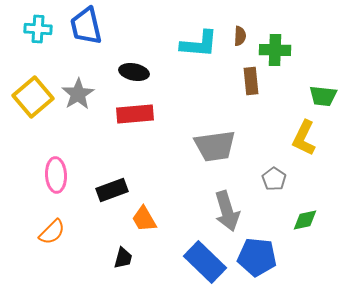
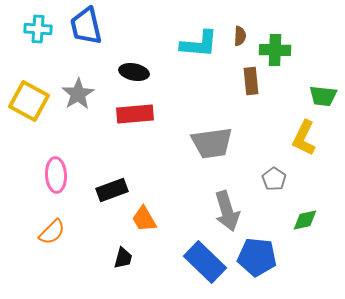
yellow square: moved 4 px left, 4 px down; rotated 21 degrees counterclockwise
gray trapezoid: moved 3 px left, 3 px up
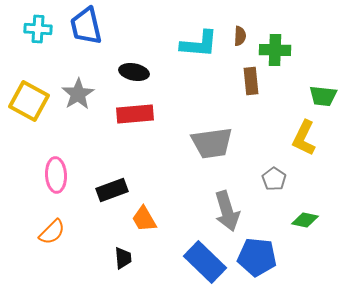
green diamond: rotated 24 degrees clockwise
black trapezoid: rotated 20 degrees counterclockwise
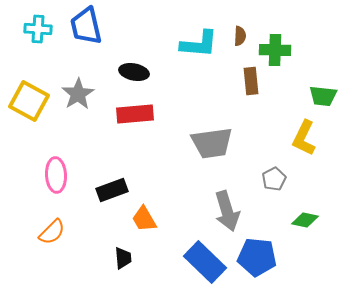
gray pentagon: rotated 10 degrees clockwise
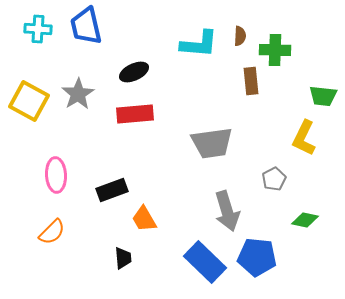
black ellipse: rotated 36 degrees counterclockwise
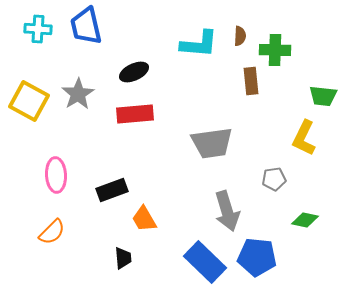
gray pentagon: rotated 20 degrees clockwise
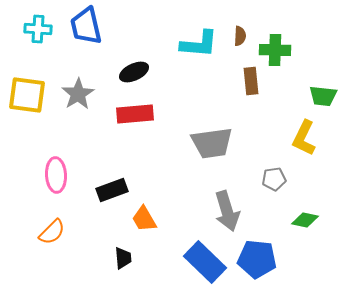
yellow square: moved 2 px left, 6 px up; rotated 21 degrees counterclockwise
blue pentagon: moved 2 px down
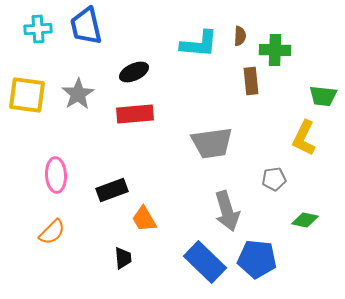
cyan cross: rotated 8 degrees counterclockwise
